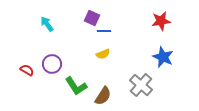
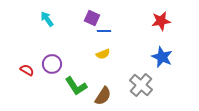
cyan arrow: moved 5 px up
blue star: moved 1 px left
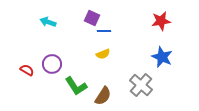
cyan arrow: moved 1 px right, 3 px down; rotated 35 degrees counterclockwise
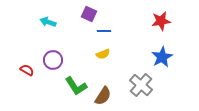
purple square: moved 3 px left, 4 px up
blue star: rotated 20 degrees clockwise
purple circle: moved 1 px right, 4 px up
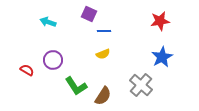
red star: moved 1 px left
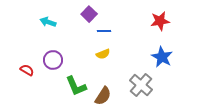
purple square: rotated 21 degrees clockwise
blue star: rotated 15 degrees counterclockwise
green L-shape: rotated 10 degrees clockwise
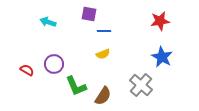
purple square: rotated 35 degrees counterclockwise
purple circle: moved 1 px right, 4 px down
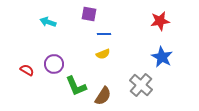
blue line: moved 3 px down
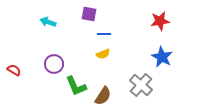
red semicircle: moved 13 px left
